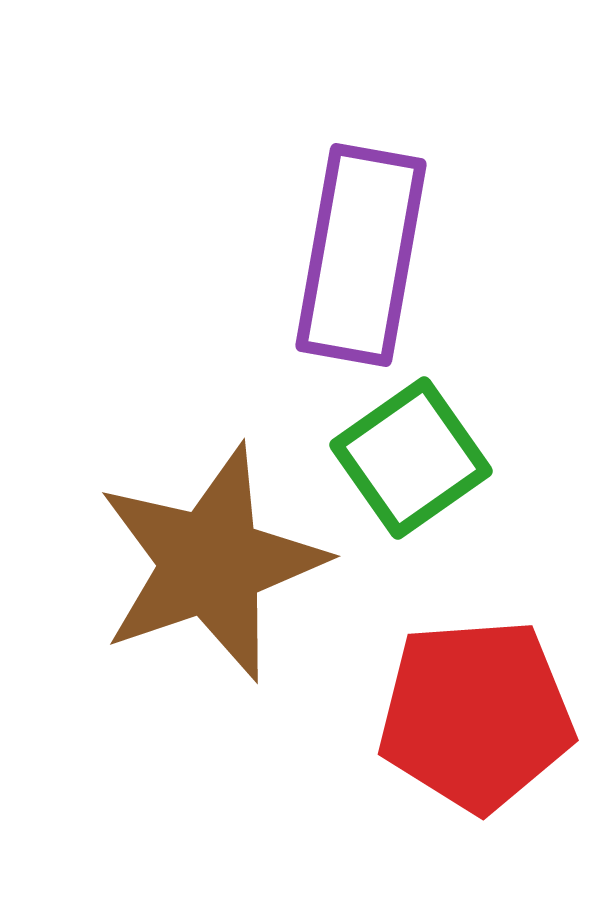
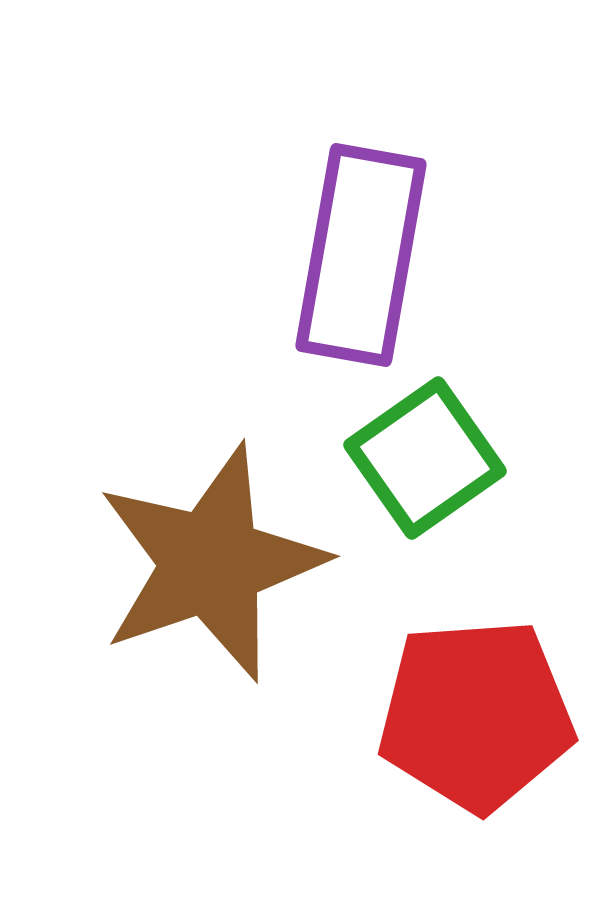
green square: moved 14 px right
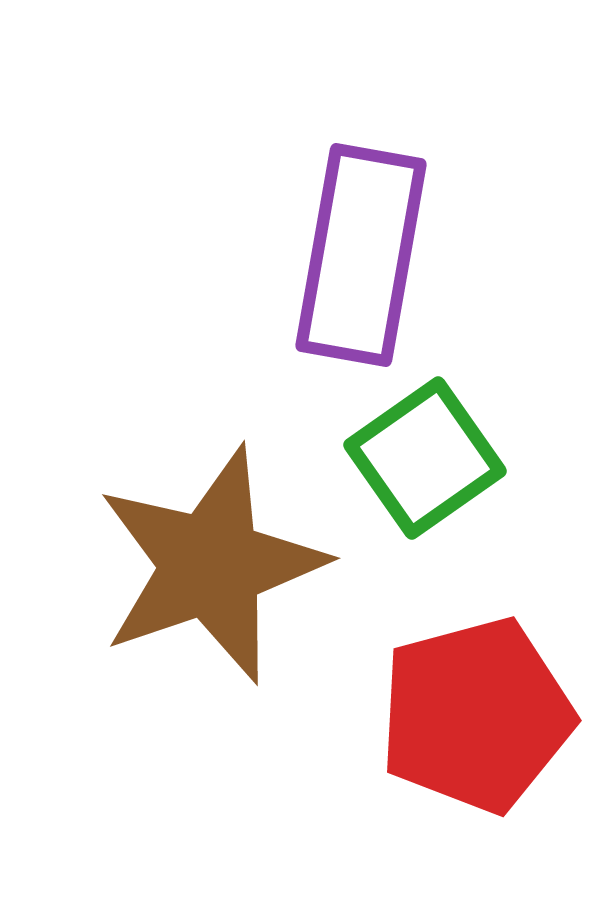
brown star: moved 2 px down
red pentagon: rotated 11 degrees counterclockwise
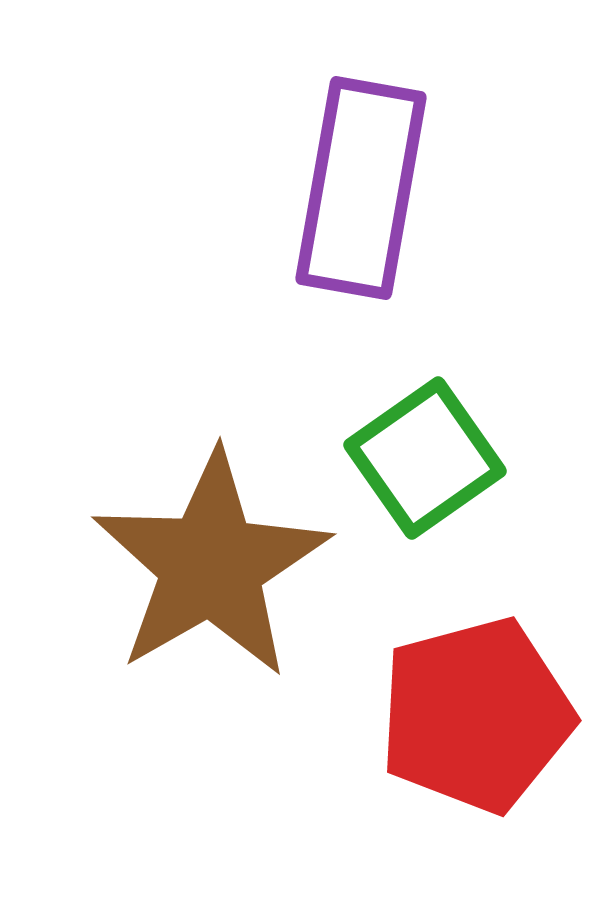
purple rectangle: moved 67 px up
brown star: rotated 11 degrees counterclockwise
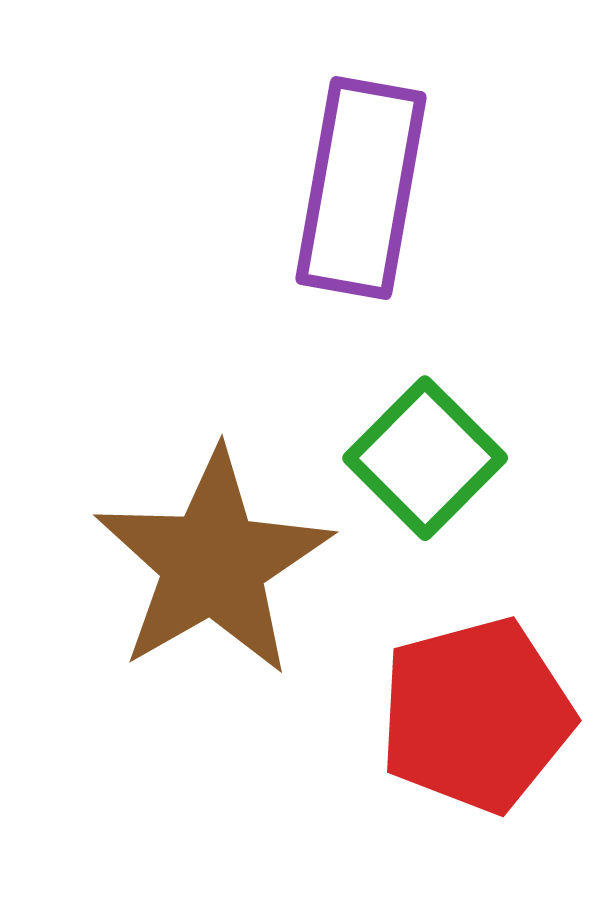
green square: rotated 10 degrees counterclockwise
brown star: moved 2 px right, 2 px up
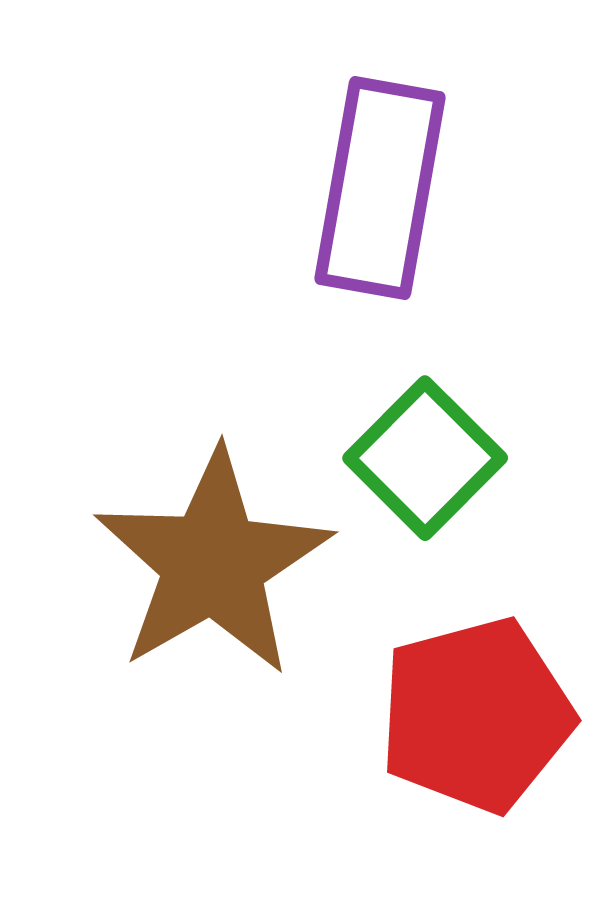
purple rectangle: moved 19 px right
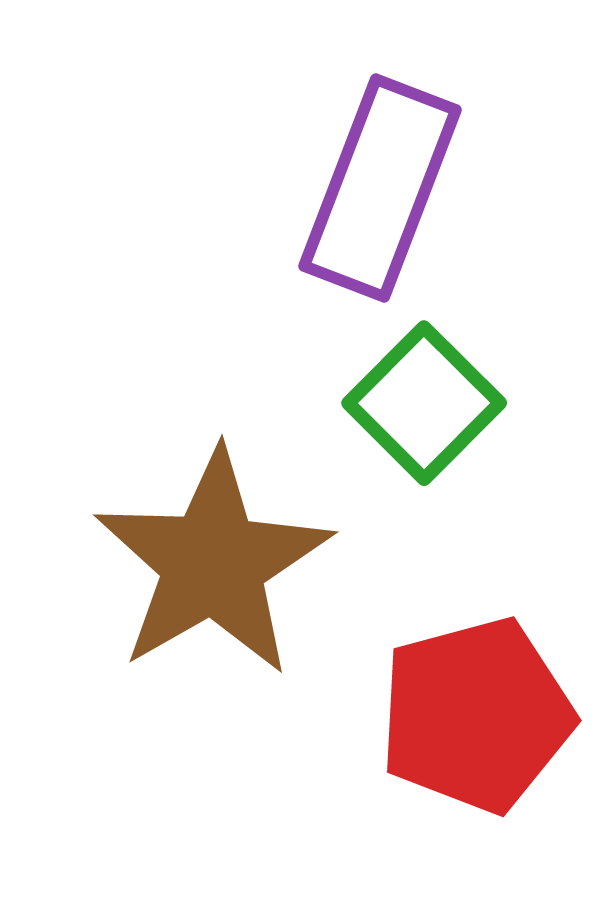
purple rectangle: rotated 11 degrees clockwise
green square: moved 1 px left, 55 px up
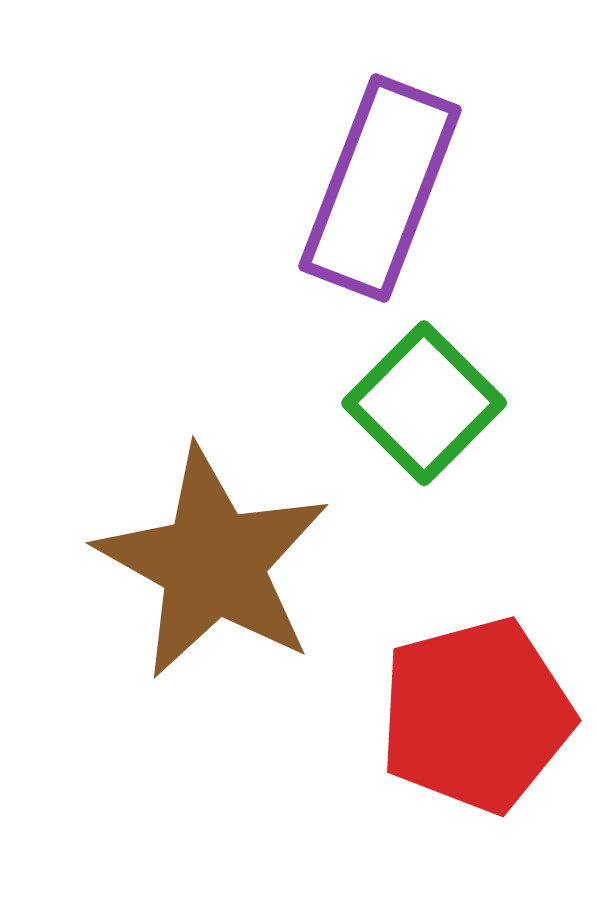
brown star: rotated 13 degrees counterclockwise
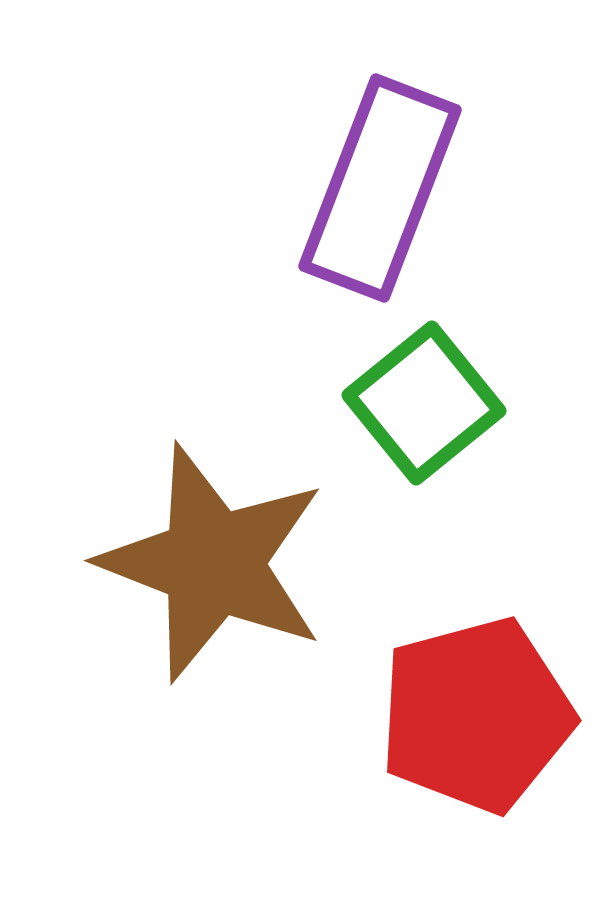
green square: rotated 6 degrees clockwise
brown star: rotated 8 degrees counterclockwise
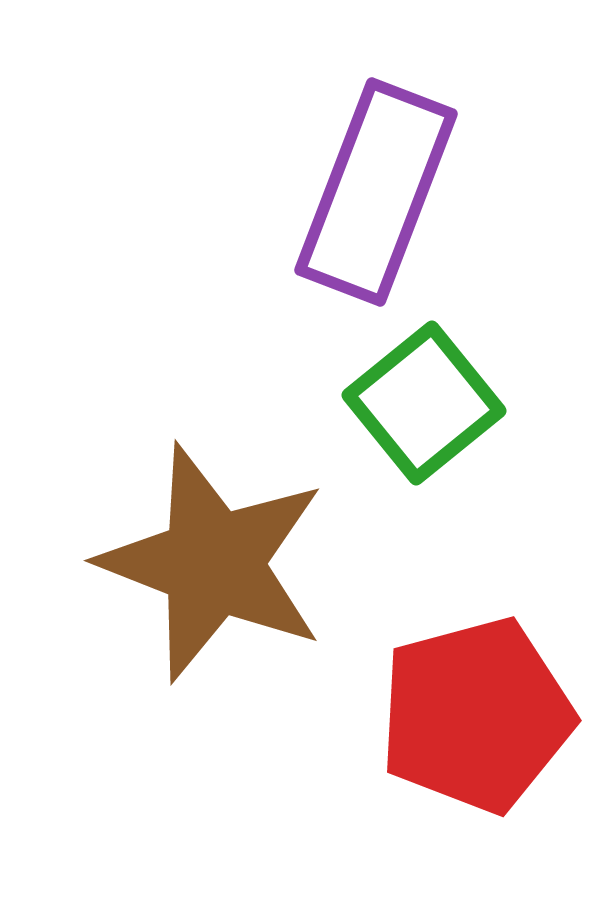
purple rectangle: moved 4 px left, 4 px down
